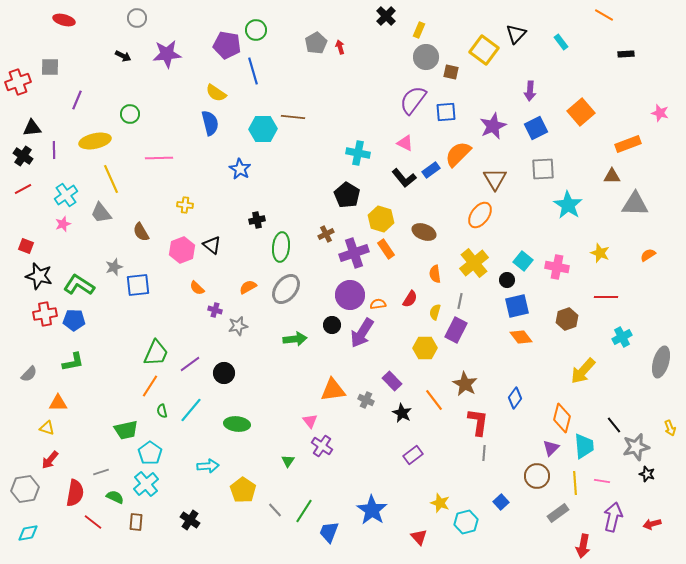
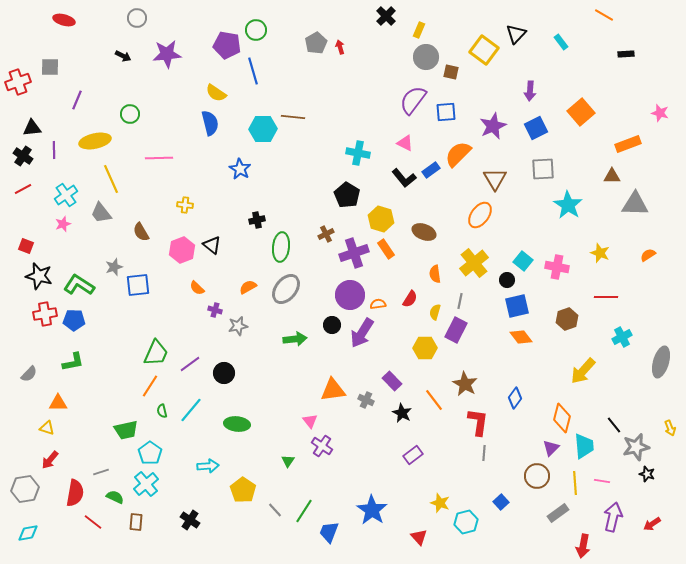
red arrow at (652, 524): rotated 18 degrees counterclockwise
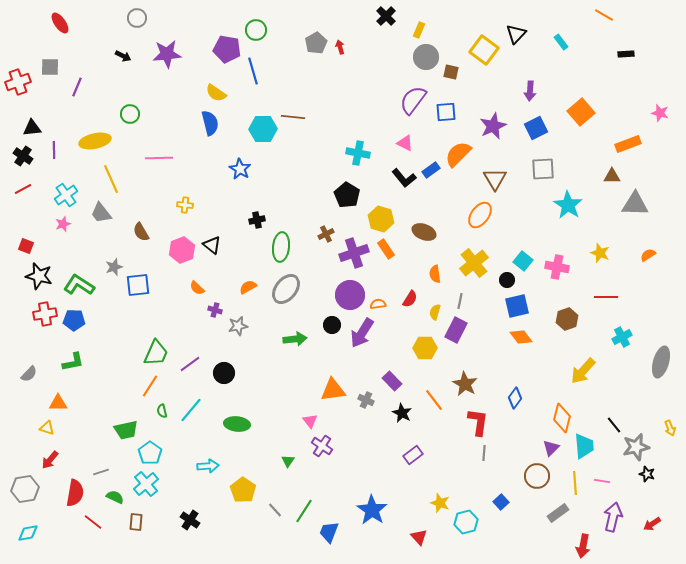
red ellipse at (64, 20): moved 4 px left, 3 px down; rotated 40 degrees clockwise
purple pentagon at (227, 45): moved 4 px down
purple line at (77, 100): moved 13 px up
